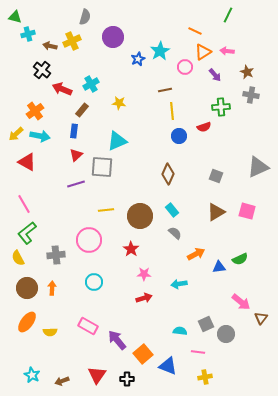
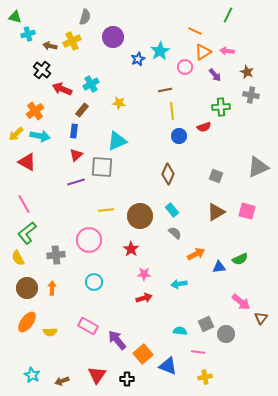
purple line at (76, 184): moved 2 px up
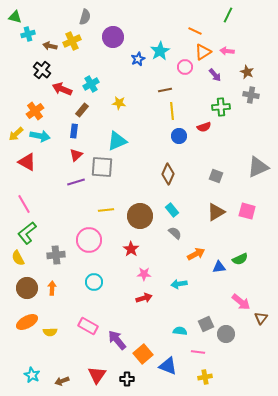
orange ellipse at (27, 322): rotated 25 degrees clockwise
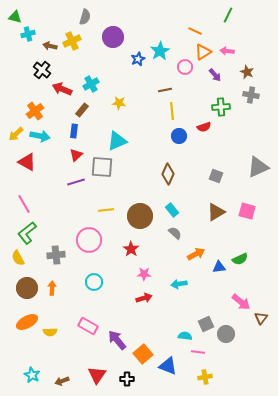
cyan semicircle at (180, 331): moved 5 px right, 5 px down
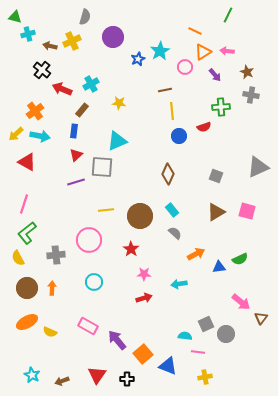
pink line at (24, 204): rotated 48 degrees clockwise
yellow semicircle at (50, 332): rotated 24 degrees clockwise
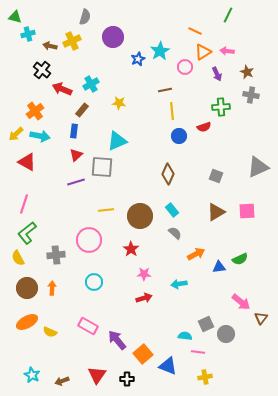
purple arrow at (215, 75): moved 2 px right, 1 px up; rotated 16 degrees clockwise
pink square at (247, 211): rotated 18 degrees counterclockwise
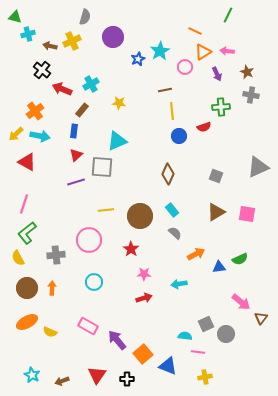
pink square at (247, 211): moved 3 px down; rotated 12 degrees clockwise
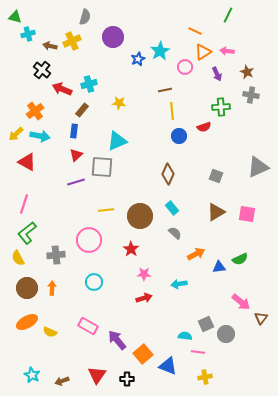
cyan cross at (91, 84): moved 2 px left; rotated 14 degrees clockwise
cyan rectangle at (172, 210): moved 2 px up
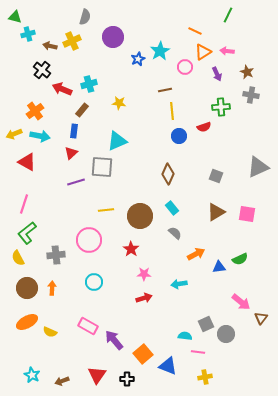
yellow arrow at (16, 134): moved 2 px left; rotated 21 degrees clockwise
red triangle at (76, 155): moved 5 px left, 2 px up
purple arrow at (117, 340): moved 3 px left
